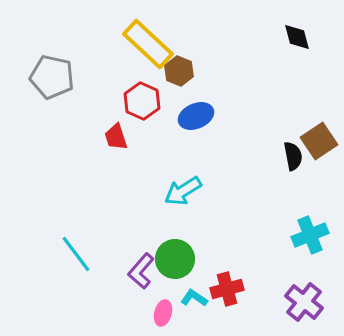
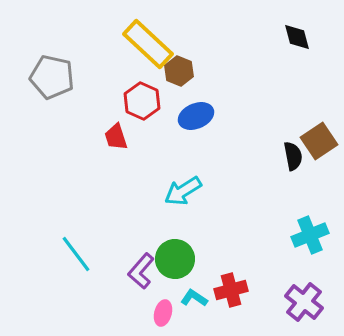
red cross: moved 4 px right, 1 px down
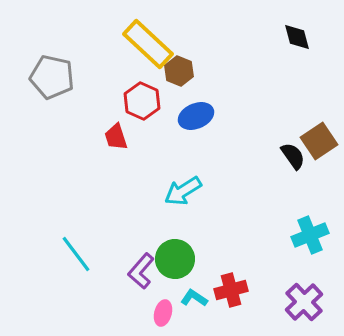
black semicircle: rotated 24 degrees counterclockwise
purple cross: rotated 9 degrees clockwise
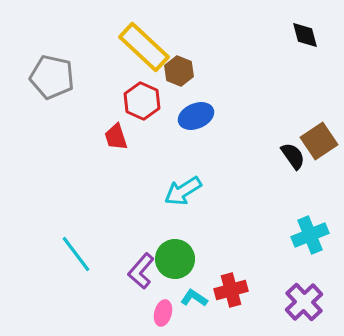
black diamond: moved 8 px right, 2 px up
yellow rectangle: moved 4 px left, 3 px down
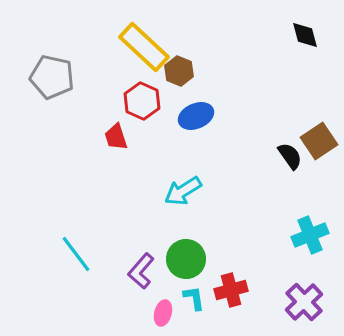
black semicircle: moved 3 px left
green circle: moved 11 px right
cyan L-shape: rotated 48 degrees clockwise
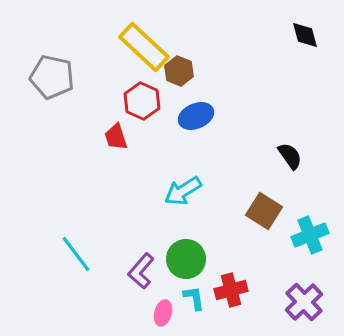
brown square: moved 55 px left, 70 px down; rotated 24 degrees counterclockwise
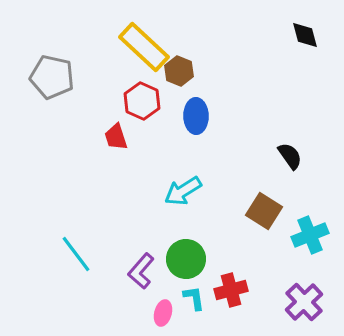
blue ellipse: rotated 68 degrees counterclockwise
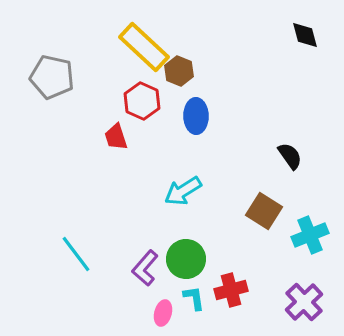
purple L-shape: moved 4 px right, 3 px up
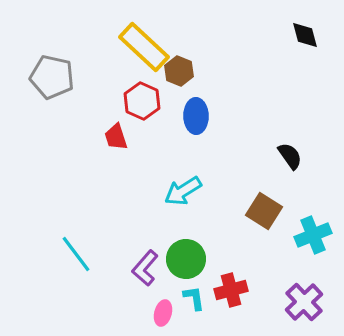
cyan cross: moved 3 px right
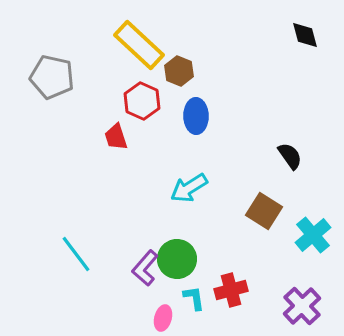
yellow rectangle: moved 5 px left, 2 px up
cyan arrow: moved 6 px right, 3 px up
cyan cross: rotated 18 degrees counterclockwise
green circle: moved 9 px left
purple cross: moved 2 px left, 4 px down
pink ellipse: moved 5 px down
